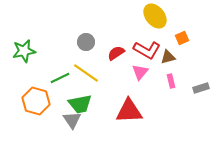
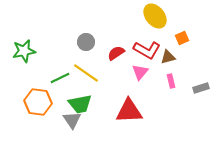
orange hexagon: moved 2 px right, 1 px down; rotated 8 degrees counterclockwise
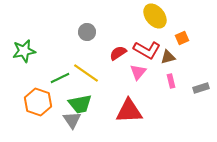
gray circle: moved 1 px right, 10 px up
red semicircle: moved 2 px right
pink triangle: moved 2 px left
orange hexagon: rotated 12 degrees clockwise
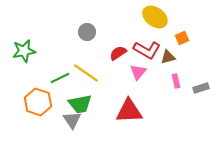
yellow ellipse: moved 1 px down; rotated 15 degrees counterclockwise
pink rectangle: moved 5 px right
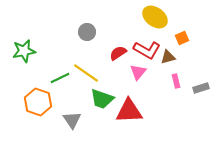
green trapezoid: moved 22 px right, 5 px up; rotated 30 degrees clockwise
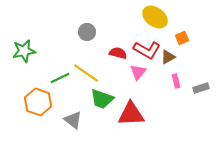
red semicircle: rotated 48 degrees clockwise
brown triangle: rotated 14 degrees counterclockwise
red triangle: moved 2 px right, 3 px down
gray triangle: moved 1 px right; rotated 18 degrees counterclockwise
